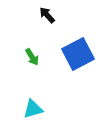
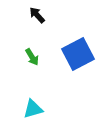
black arrow: moved 10 px left
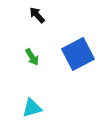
cyan triangle: moved 1 px left, 1 px up
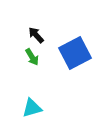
black arrow: moved 1 px left, 20 px down
blue square: moved 3 px left, 1 px up
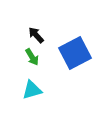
cyan triangle: moved 18 px up
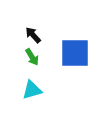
black arrow: moved 3 px left
blue square: rotated 28 degrees clockwise
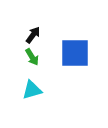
black arrow: rotated 78 degrees clockwise
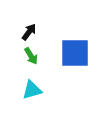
black arrow: moved 4 px left, 3 px up
green arrow: moved 1 px left, 1 px up
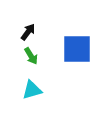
black arrow: moved 1 px left
blue square: moved 2 px right, 4 px up
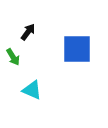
green arrow: moved 18 px left, 1 px down
cyan triangle: rotated 40 degrees clockwise
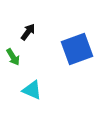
blue square: rotated 20 degrees counterclockwise
